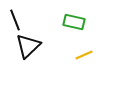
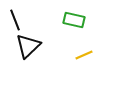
green rectangle: moved 2 px up
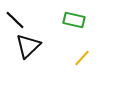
black line: rotated 25 degrees counterclockwise
yellow line: moved 2 px left, 3 px down; rotated 24 degrees counterclockwise
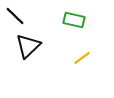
black line: moved 4 px up
yellow line: rotated 12 degrees clockwise
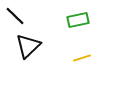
green rectangle: moved 4 px right; rotated 25 degrees counterclockwise
yellow line: rotated 18 degrees clockwise
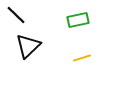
black line: moved 1 px right, 1 px up
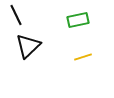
black line: rotated 20 degrees clockwise
yellow line: moved 1 px right, 1 px up
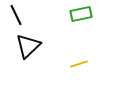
green rectangle: moved 3 px right, 6 px up
yellow line: moved 4 px left, 7 px down
